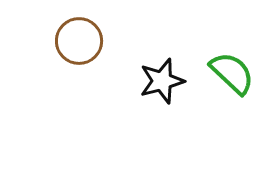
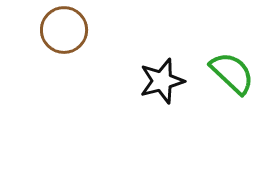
brown circle: moved 15 px left, 11 px up
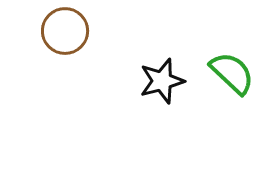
brown circle: moved 1 px right, 1 px down
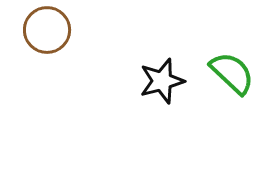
brown circle: moved 18 px left, 1 px up
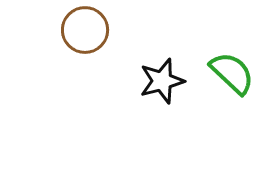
brown circle: moved 38 px right
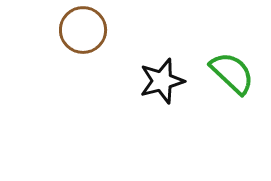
brown circle: moved 2 px left
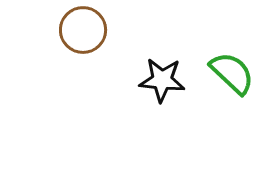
black star: moved 1 px up; rotated 21 degrees clockwise
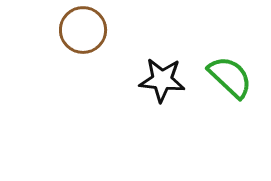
green semicircle: moved 2 px left, 4 px down
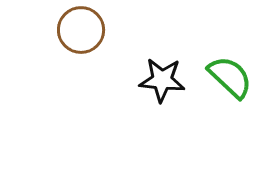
brown circle: moved 2 px left
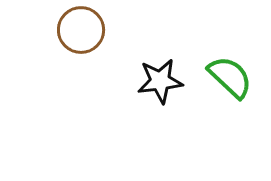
black star: moved 2 px left, 1 px down; rotated 12 degrees counterclockwise
